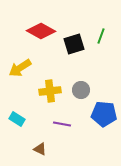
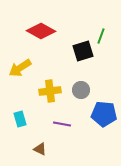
black square: moved 9 px right, 7 px down
cyan rectangle: moved 3 px right; rotated 42 degrees clockwise
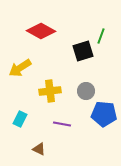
gray circle: moved 5 px right, 1 px down
cyan rectangle: rotated 42 degrees clockwise
brown triangle: moved 1 px left
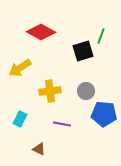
red diamond: moved 1 px down
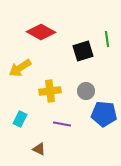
green line: moved 6 px right, 3 px down; rotated 28 degrees counterclockwise
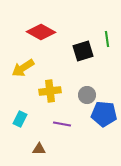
yellow arrow: moved 3 px right
gray circle: moved 1 px right, 4 px down
brown triangle: rotated 24 degrees counterclockwise
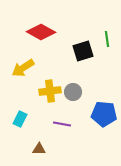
gray circle: moved 14 px left, 3 px up
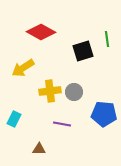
gray circle: moved 1 px right
cyan rectangle: moved 6 px left
